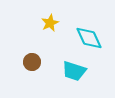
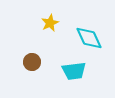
cyan trapezoid: rotated 25 degrees counterclockwise
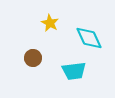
yellow star: rotated 18 degrees counterclockwise
brown circle: moved 1 px right, 4 px up
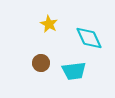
yellow star: moved 1 px left, 1 px down
brown circle: moved 8 px right, 5 px down
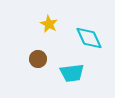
brown circle: moved 3 px left, 4 px up
cyan trapezoid: moved 2 px left, 2 px down
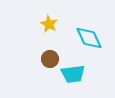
brown circle: moved 12 px right
cyan trapezoid: moved 1 px right, 1 px down
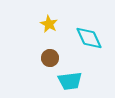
brown circle: moved 1 px up
cyan trapezoid: moved 3 px left, 7 px down
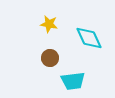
yellow star: rotated 18 degrees counterclockwise
cyan trapezoid: moved 3 px right
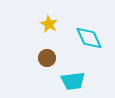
yellow star: rotated 18 degrees clockwise
brown circle: moved 3 px left
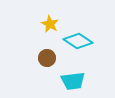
yellow star: moved 1 px right
cyan diamond: moved 11 px left, 3 px down; rotated 32 degrees counterclockwise
